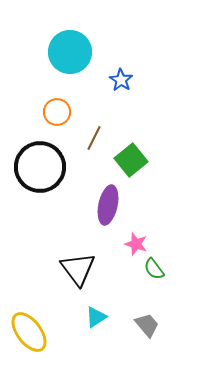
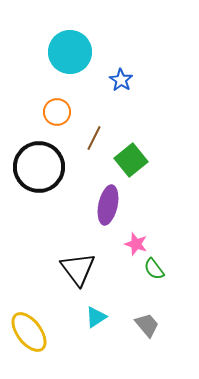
black circle: moved 1 px left
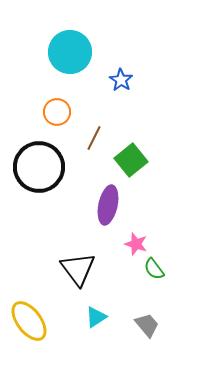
yellow ellipse: moved 11 px up
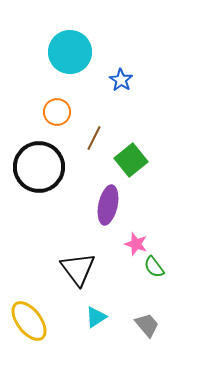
green semicircle: moved 2 px up
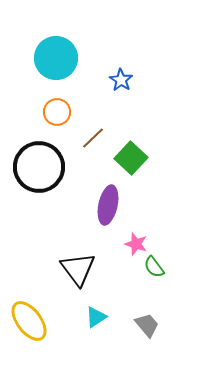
cyan circle: moved 14 px left, 6 px down
brown line: moved 1 px left; rotated 20 degrees clockwise
green square: moved 2 px up; rotated 8 degrees counterclockwise
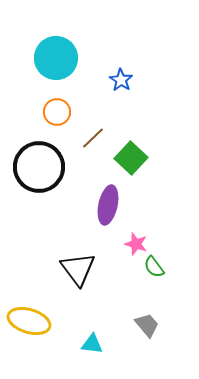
cyan triangle: moved 4 px left, 27 px down; rotated 40 degrees clockwise
yellow ellipse: rotated 36 degrees counterclockwise
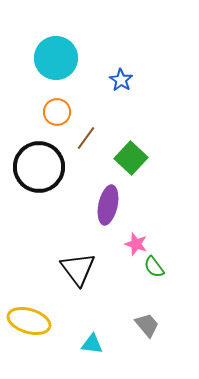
brown line: moved 7 px left; rotated 10 degrees counterclockwise
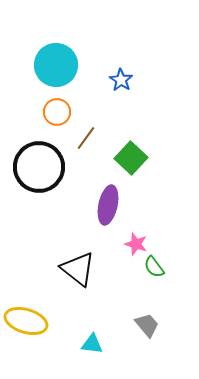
cyan circle: moved 7 px down
black triangle: rotated 15 degrees counterclockwise
yellow ellipse: moved 3 px left
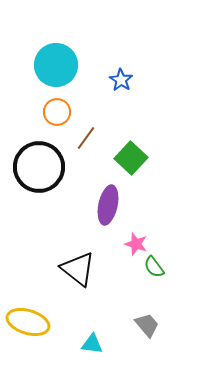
yellow ellipse: moved 2 px right, 1 px down
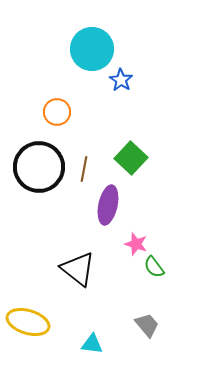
cyan circle: moved 36 px right, 16 px up
brown line: moved 2 px left, 31 px down; rotated 25 degrees counterclockwise
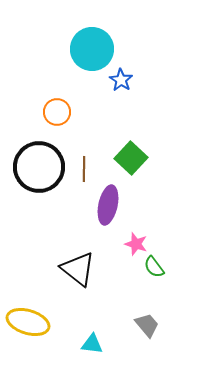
brown line: rotated 10 degrees counterclockwise
